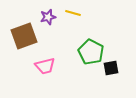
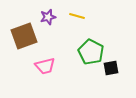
yellow line: moved 4 px right, 3 px down
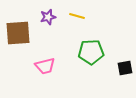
brown square: moved 6 px left, 3 px up; rotated 16 degrees clockwise
green pentagon: rotated 30 degrees counterclockwise
black square: moved 14 px right
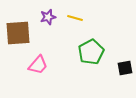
yellow line: moved 2 px left, 2 px down
green pentagon: rotated 25 degrees counterclockwise
pink trapezoid: moved 7 px left, 1 px up; rotated 35 degrees counterclockwise
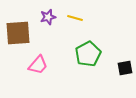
green pentagon: moved 3 px left, 2 px down
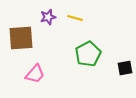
brown square: moved 3 px right, 5 px down
pink trapezoid: moved 3 px left, 9 px down
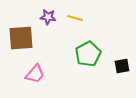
purple star: rotated 21 degrees clockwise
black square: moved 3 px left, 2 px up
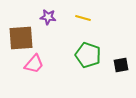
yellow line: moved 8 px right
green pentagon: moved 1 px down; rotated 25 degrees counterclockwise
black square: moved 1 px left, 1 px up
pink trapezoid: moved 1 px left, 10 px up
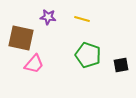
yellow line: moved 1 px left, 1 px down
brown square: rotated 16 degrees clockwise
